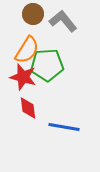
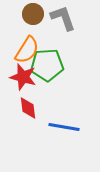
gray L-shape: moved 3 px up; rotated 20 degrees clockwise
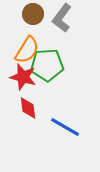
gray L-shape: moved 1 px left; rotated 124 degrees counterclockwise
blue line: moved 1 px right; rotated 20 degrees clockwise
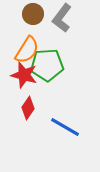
red star: moved 1 px right, 2 px up
red diamond: rotated 40 degrees clockwise
